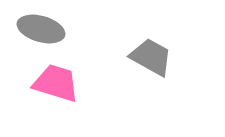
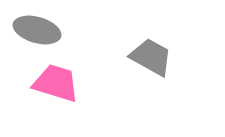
gray ellipse: moved 4 px left, 1 px down
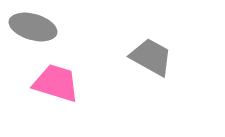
gray ellipse: moved 4 px left, 3 px up
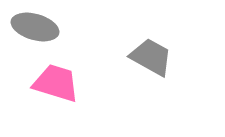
gray ellipse: moved 2 px right
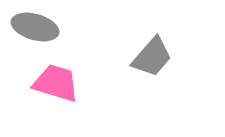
gray trapezoid: moved 1 px right; rotated 102 degrees clockwise
